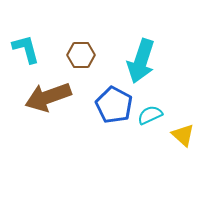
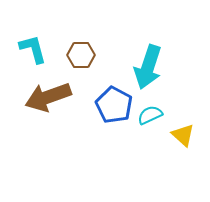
cyan L-shape: moved 7 px right
cyan arrow: moved 7 px right, 6 px down
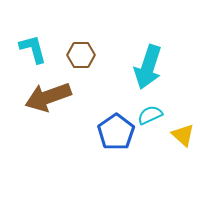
blue pentagon: moved 2 px right, 27 px down; rotated 9 degrees clockwise
